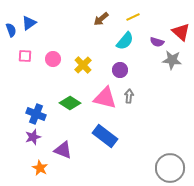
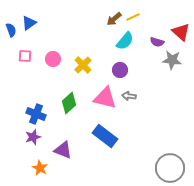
brown arrow: moved 13 px right
gray arrow: rotated 88 degrees counterclockwise
green diamond: moved 1 px left; rotated 75 degrees counterclockwise
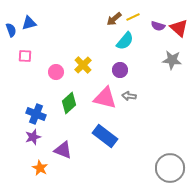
blue triangle: rotated 21 degrees clockwise
red triangle: moved 2 px left, 4 px up
purple semicircle: moved 1 px right, 16 px up
pink circle: moved 3 px right, 13 px down
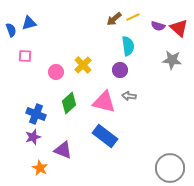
cyan semicircle: moved 3 px right, 5 px down; rotated 48 degrees counterclockwise
pink triangle: moved 1 px left, 4 px down
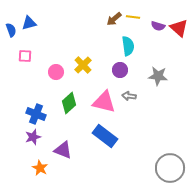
yellow line: rotated 32 degrees clockwise
gray star: moved 14 px left, 16 px down
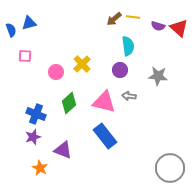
yellow cross: moved 1 px left, 1 px up
blue rectangle: rotated 15 degrees clockwise
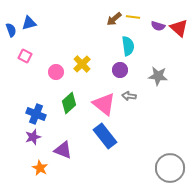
pink square: rotated 24 degrees clockwise
pink triangle: moved 2 px down; rotated 25 degrees clockwise
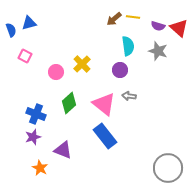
gray star: moved 25 px up; rotated 12 degrees clockwise
gray circle: moved 2 px left
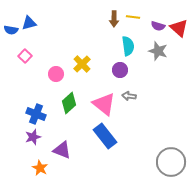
brown arrow: rotated 49 degrees counterclockwise
blue semicircle: rotated 120 degrees clockwise
pink square: rotated 16 degrees clockwise
pink circle: moved 2 px down
purple triangle: moved 1 px left
gray circle: moved 3 px right, 6 px up
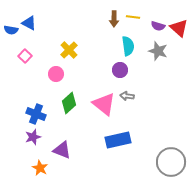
blue triangle: rotated 42 degrees clockwise
yellow cross: moved 13 px left, 14 px up
gray arrow: moved 2 px left
blue rectangle: moved 13 px right, 4 px down; rotated 65 degrees counterclockwise
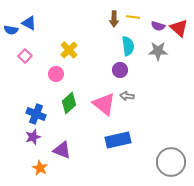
gray star: rotated 18 degrees counterclockwise
